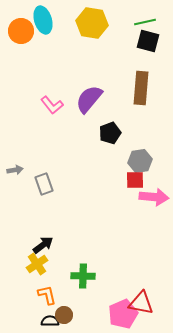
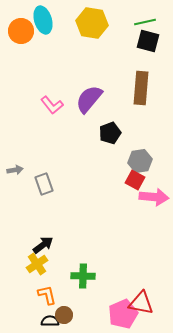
red square: rotated 30 degrees clockwise
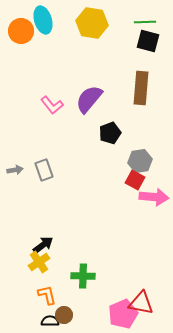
green line: rotated 10 degrees clockwise
gray rectangle: moved 14 px up
yellow cross: moved 2 px right, 2 px up
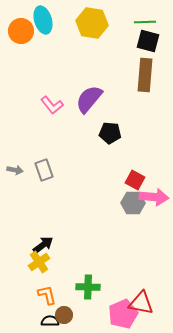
brown rectangle: moved 4 px right, 13 px up
black pentagon: rotated 25 degrees clockwise
gray hexagon: moved 7 px left, 42 px down; rotated 10 degrees clockwise
gray arrow: rotated 21 degrees clockwise
green cross: moved 5 px right, 11 px down
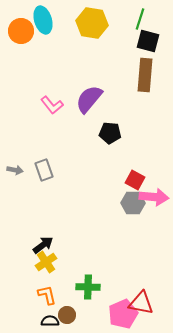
green line: moved 5 px left, 3 px up; rotated 70 degrees counterclockwise
yellow cross: moved 7 px right
brown circle: moved 3 px right
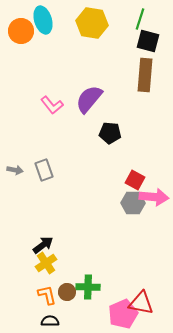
yellow cross: moved 1 px down
brown circle: moved 23 px up
